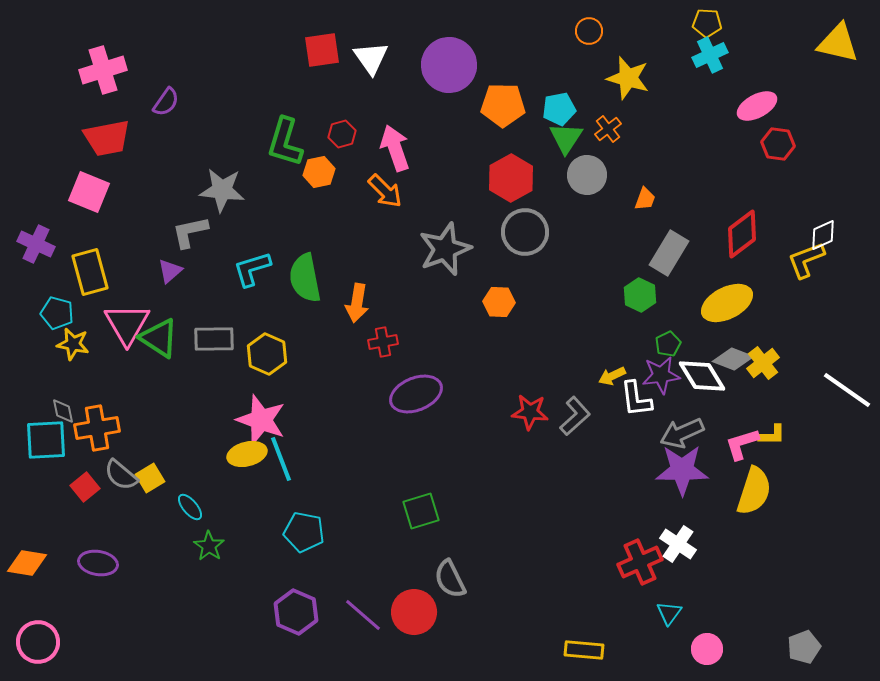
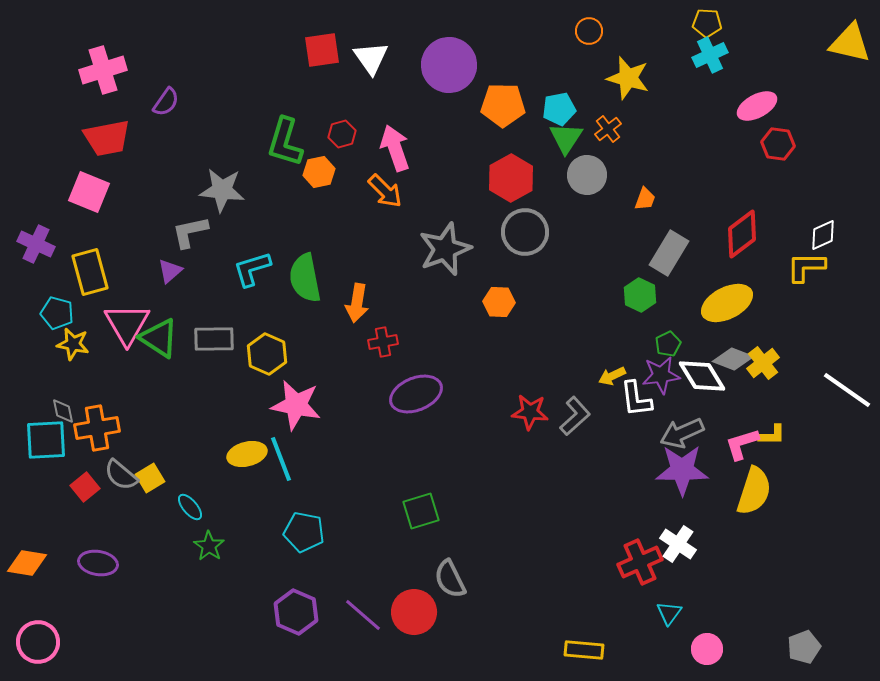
yellow triangle at (838, 43): moved 12 px right
yellow L-shape at (806, 260): moved 7 px down; rotated 21 degrees clockwise
pink star at (261, 420): moved 35 px right, 15 px up; rotated 9 degrees counterclockwise
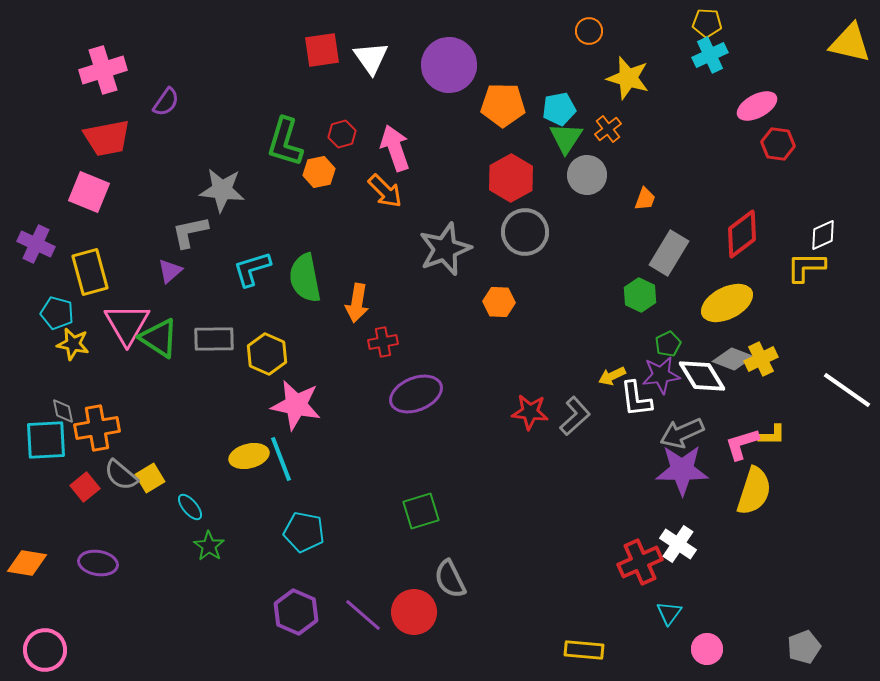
yellow cross at (763, 363): moved 2 px left, 4 px up; rotated 12 degrees clockwise
yellow ellipse at (247, 454): moved 2 px right, 2 px down
pink circle at (38, 642): moved 7 px right, 8 px down
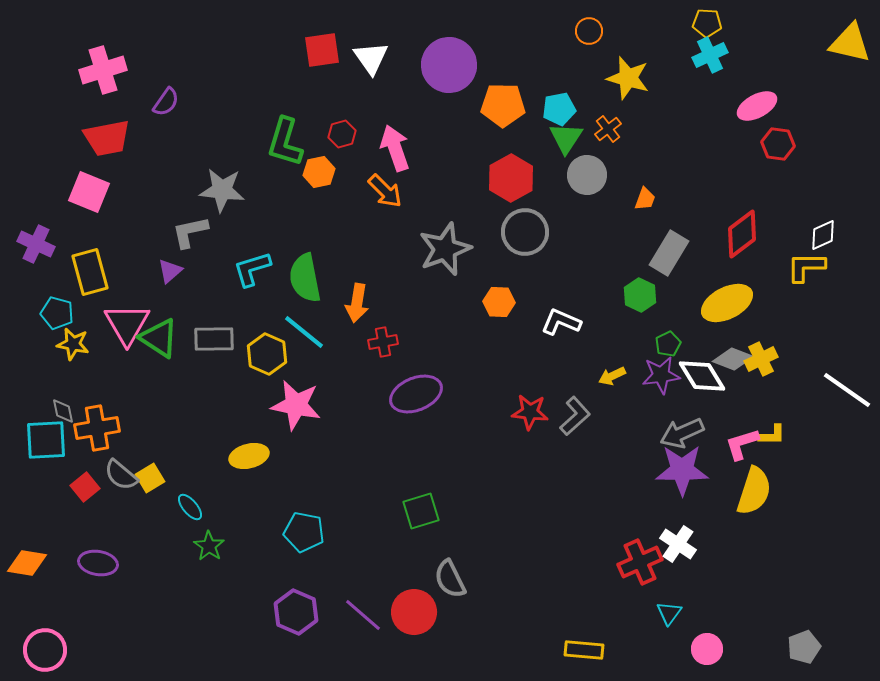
white L-shape at (636, 399): moved 75 px left, 77 px up; rotated 120 degrees clockwise
cyan line at (281, 459): moved 23 px right, 127 px up; rotated 30 degrees counterclockwise
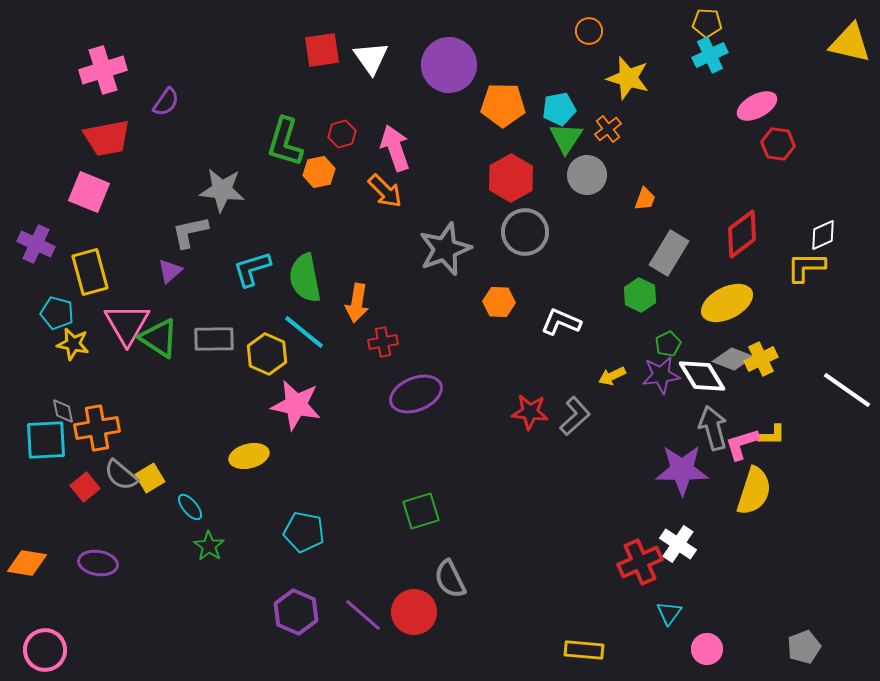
gray arrow at (682, 433): moved 31 px right, 5 px up; rotated 99 degrees clockwise
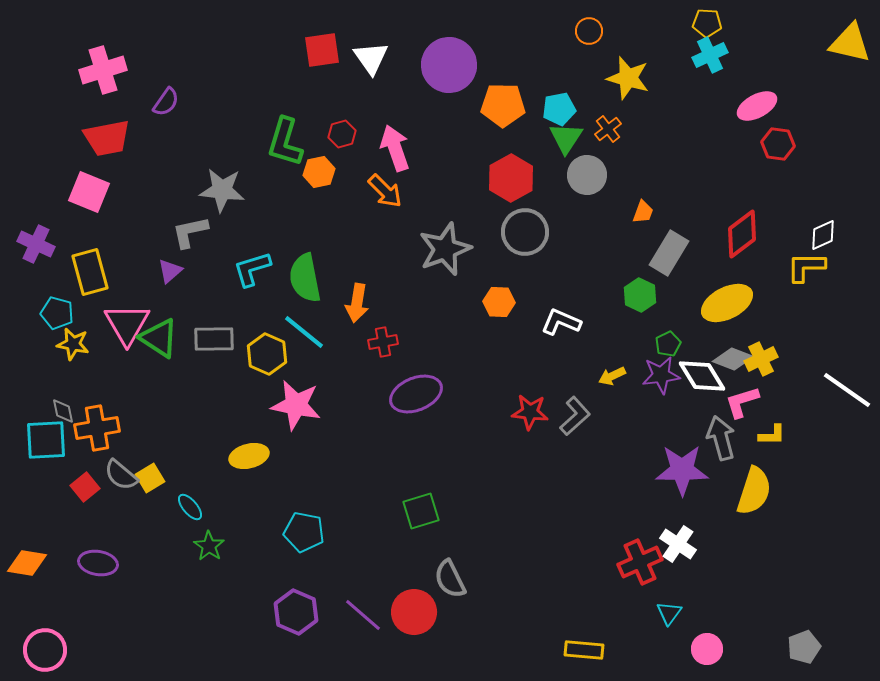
orange trapezoid at (645, 199): moved 2 px left, 13 px down
gray arrow at (713, 428): moved 8 px right, 10 px down
pink L-shape at (742, 444): moved 42 px up
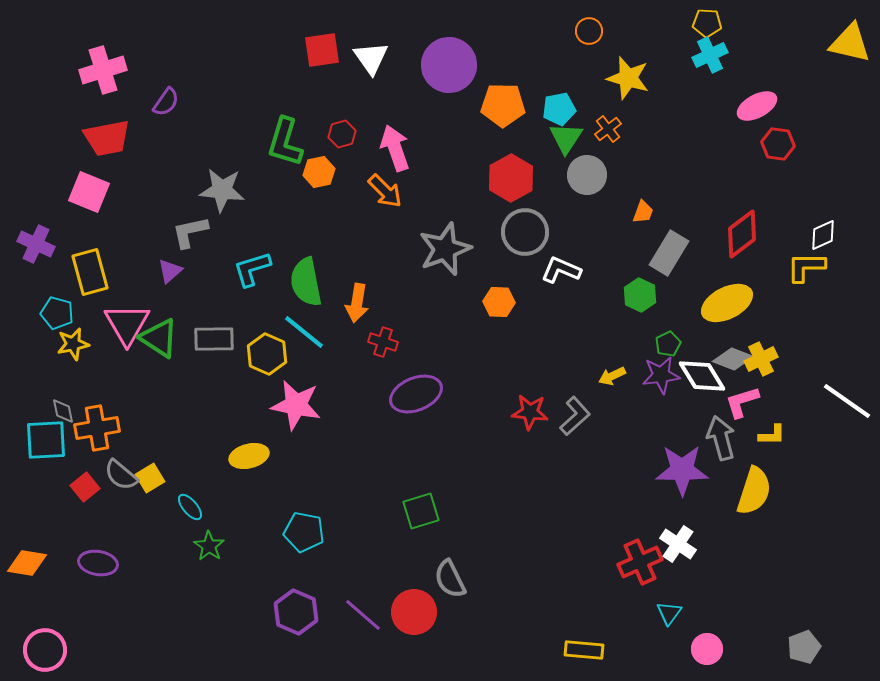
green semicircle at (305, 278): moved 1 px right, 4 px down
white L-shape at (561, 322): moved 52 px up
red cross at (383, 342): rotated 28 degrees clockwise
yellow star at (73, 344): rotated 24 degrees counterclockwise
white line at (847, 390): moved 11 px down
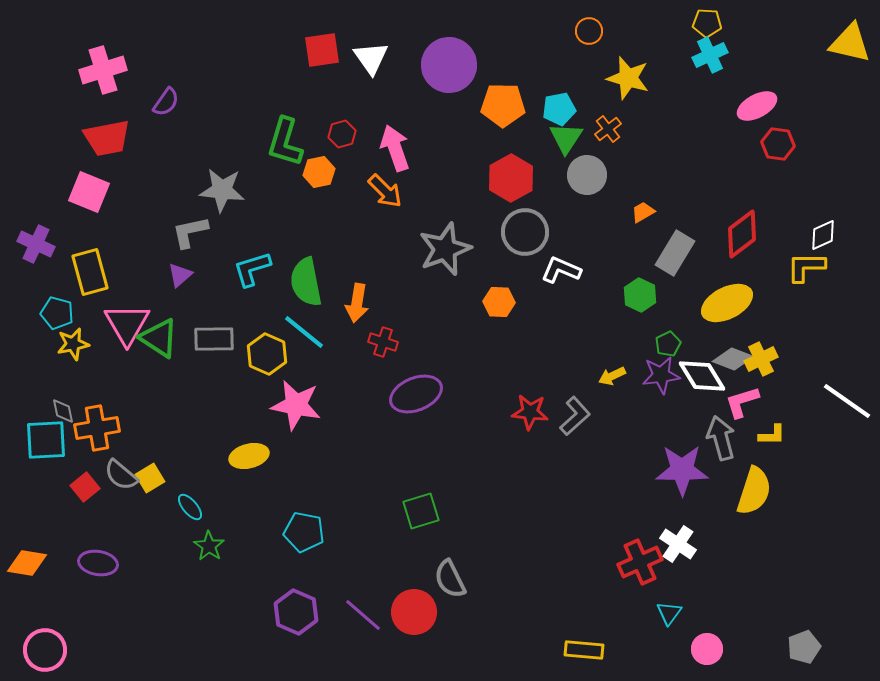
orange trapezoid at (643, 212): rotated 140 degrees counterclockwise
gray rectangle at (669, 253): moved 6 px right
purple triangle at (170, 271): moved 10 px right, 4 px down
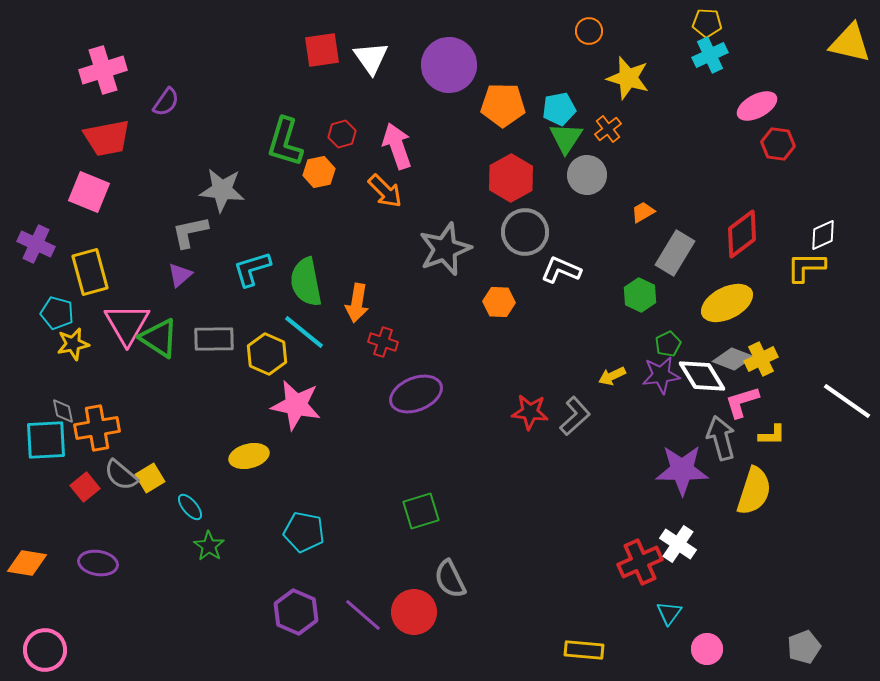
pink arrow at (395, 148): moved 2 px right, 2 px up
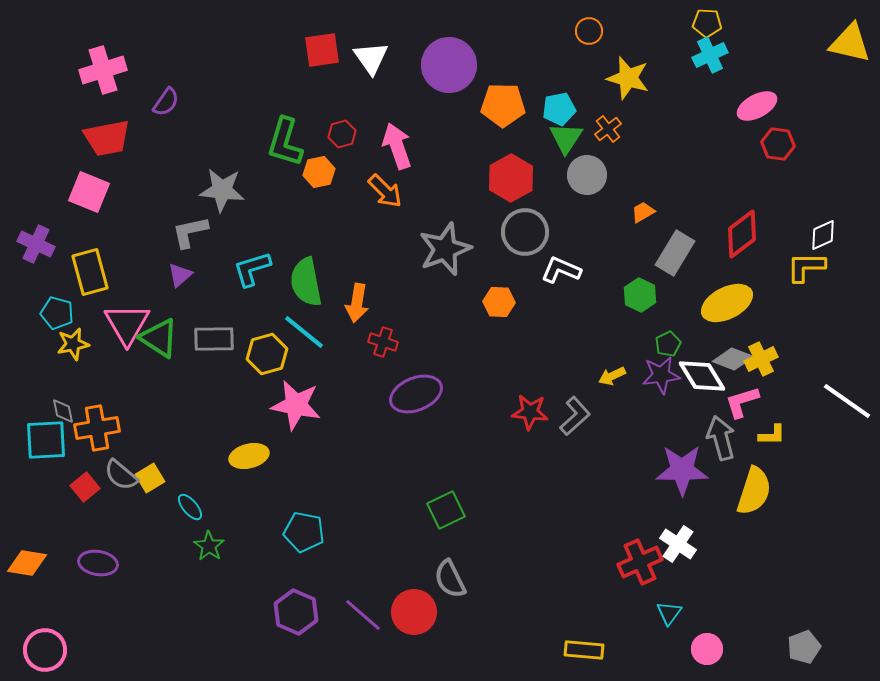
yellow hexagon at (267, 354): rotated 21 degrees clockwise
green square at (421, 511): moved 25 px right, 1 px up; rotated 9 degrees counterclockwise
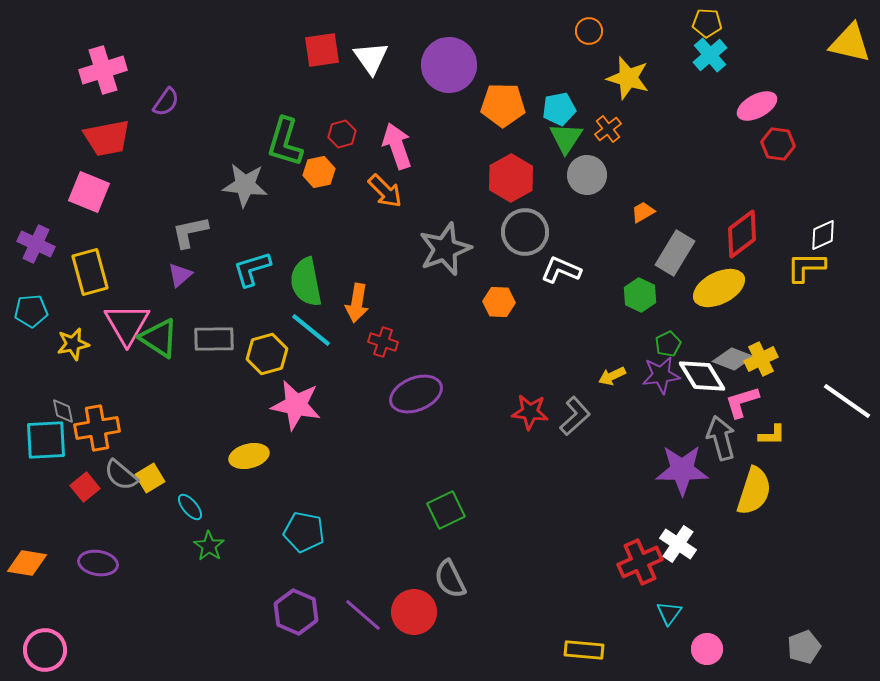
cyan cross at (710, 55): rotated 16 degrees counterclockwise
gray star at (222, 190): moved 23 px right, 5 px up
yellow ellipse at (727, 303): moved 8 px left, 15 px up
cyan pentagon at (57, 313): moved 26 px left, 2 px up; rotated 20 degrees counterclockwise
cyan line at (304, 332): moved 7 px right, 2 px up
